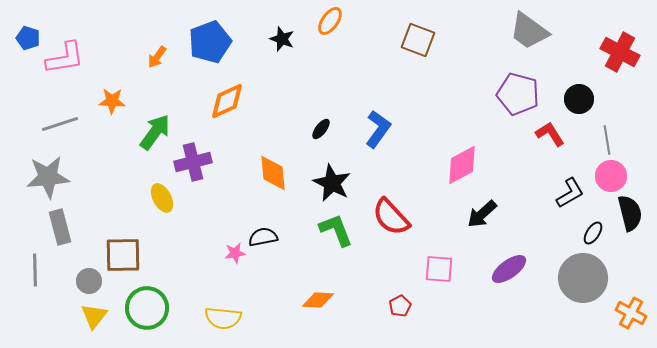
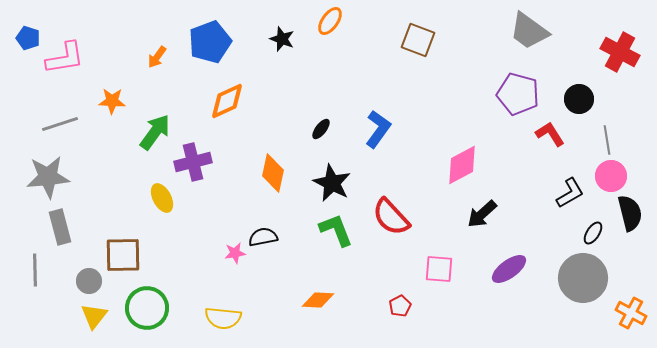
orange diamond at (273, 173): rotated 18 degrees clockwise
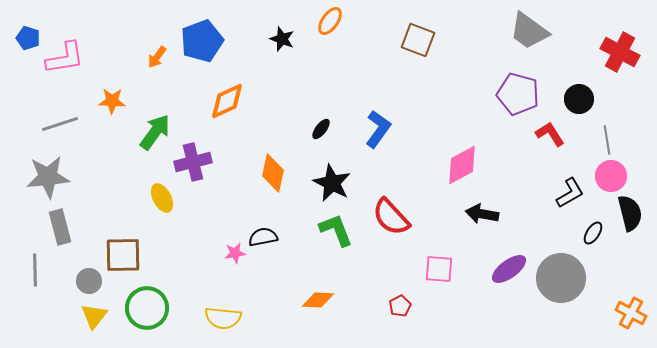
blue pentagon at (210, 42): moved 8 px left, 1 px up
black arrow at (482, 214): rotated 52 degrees clockwise
gray circle at (583, 278): moved 22 px left
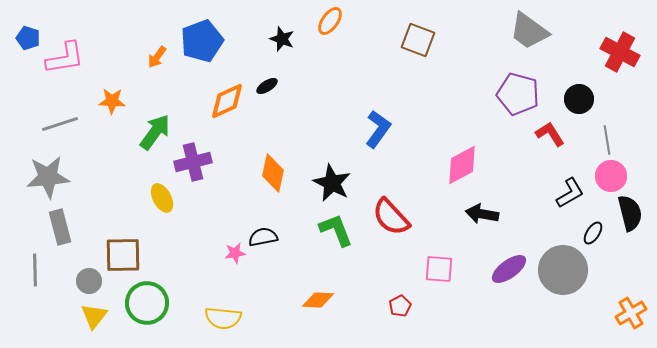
black ellipse at (321, 129): moved 54 px left, 43 px up; rotated 20 degrees clockwise
gray circle at (561, 278): moved 2 px right, 8 px up
green circle at (147, 308): moved 5 px up
orange cross at (631, 313): rotated 32 degrees clockwise
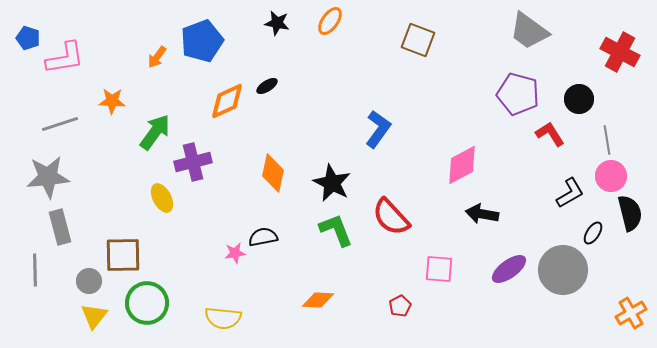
black star at (282, 39): moved 5 px left, 16 px up; rotated 10 degrees counterclockwise
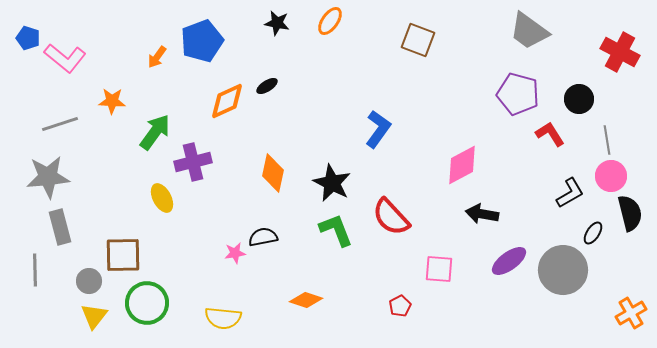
pink L-shape at (65, 58): rotated 48 degrees clockwise
purple ellipse at (509, 269): moved 8 px up
orange diamond at (318, 300): moved 12 px left; rotated 16 degrees clockwise
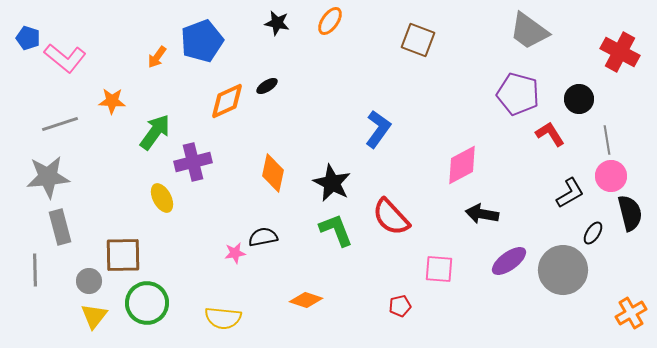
red pentagon at (400, 306): rotated 15 degrees clockwise
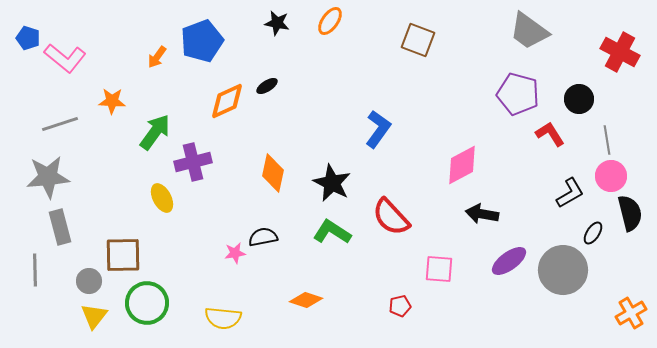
green L-shape at (336, 230): moved 4 px left, 2 px down; rotated 36 degrees counterclockwise
